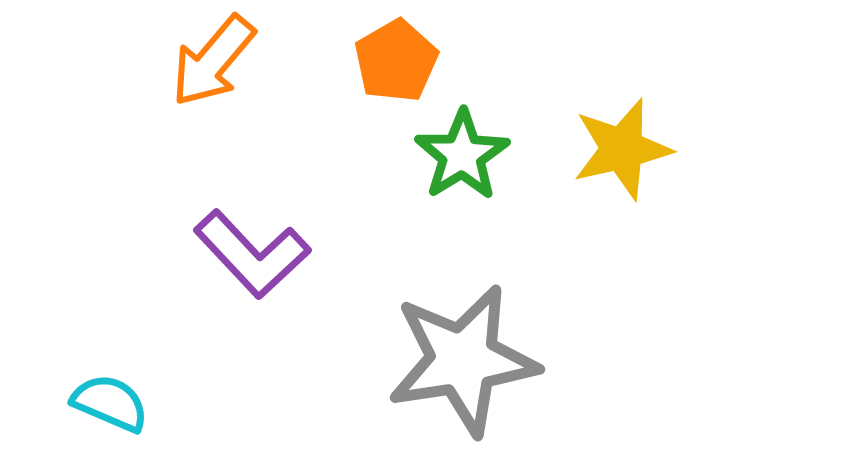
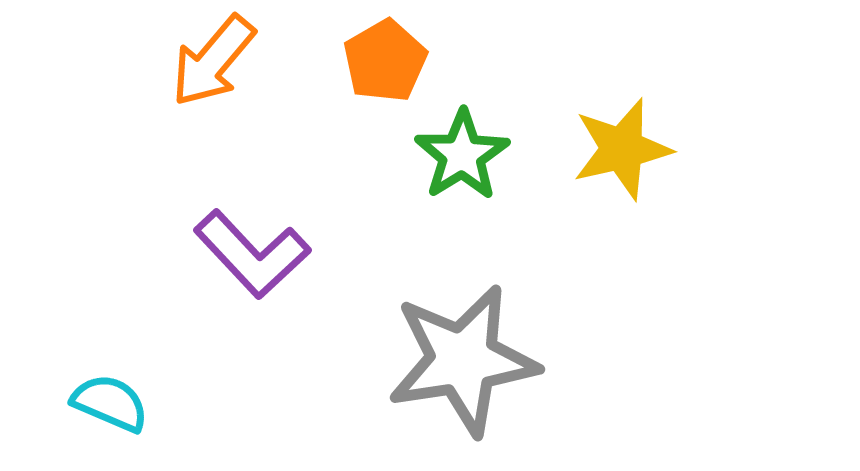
orange pentagon: moved 11 px left
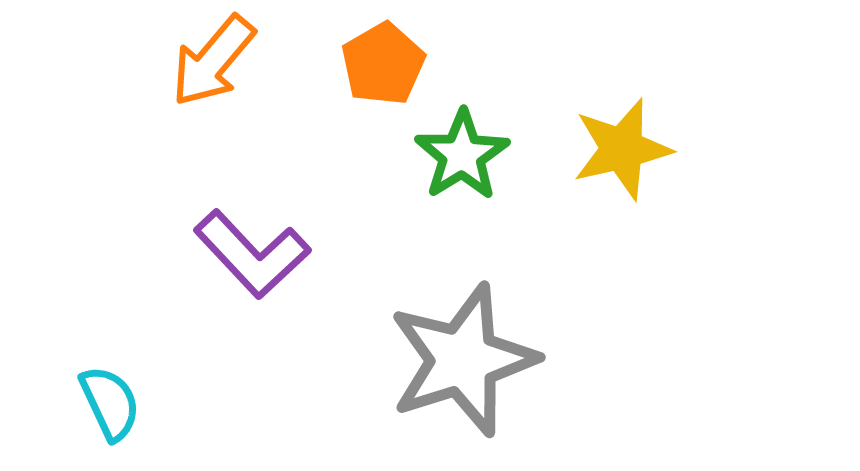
orange pentagon: moved 2 px left, 3 px down
gray star: rotated 9 degrees counterclockwise
cyan semicircle: rotated 42 degrees clockwise
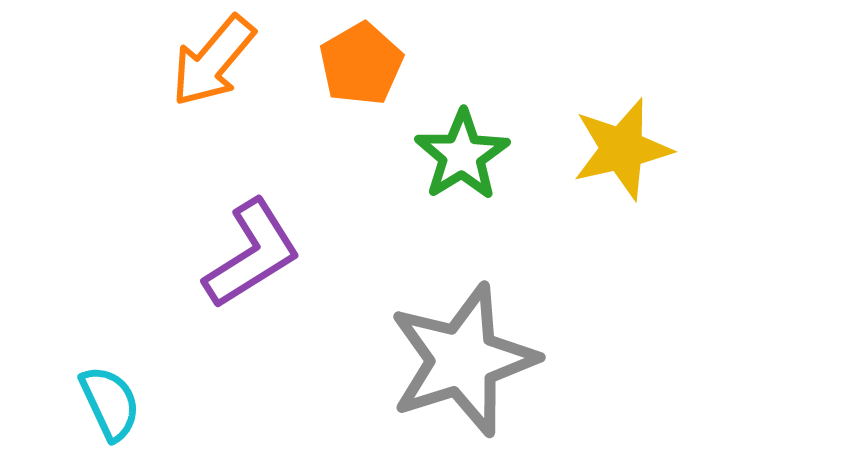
orange pentagon: moved 22 px left
purple L-shape: rotated 79 degrees counterclockwise
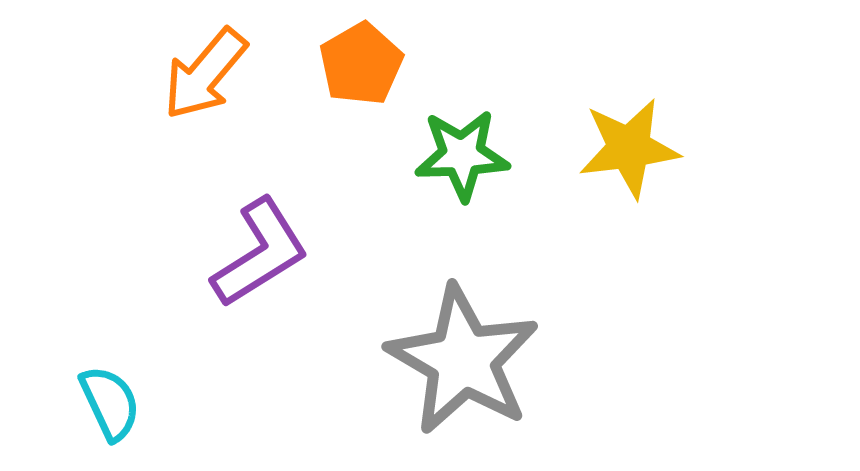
orange arrow: moved 8 px left, 13 px down
yellow star: moved 7 px right, 1 px up; rotated 6 degrees clockwise
green star: rotated 30 degrees clockwise
purple L-shape: moved 8 px right, 1 px up
gray star: rotated 24 degrees counterclockwise
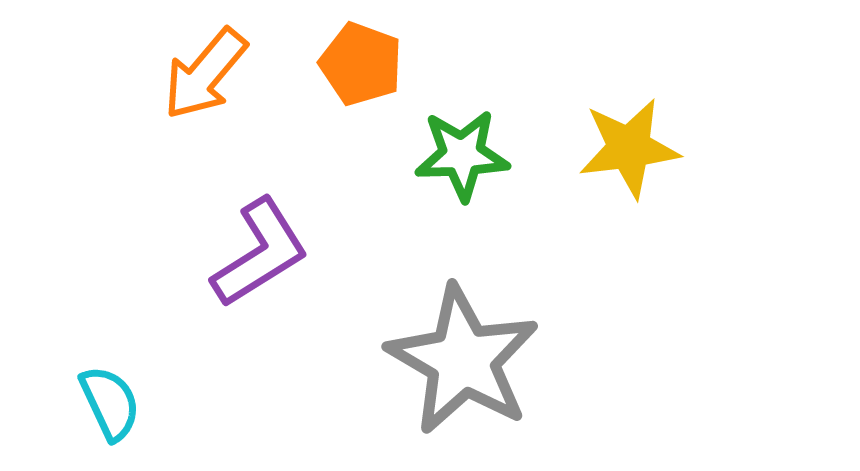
orange pentagon: rotated 22 degrees counterclockwise
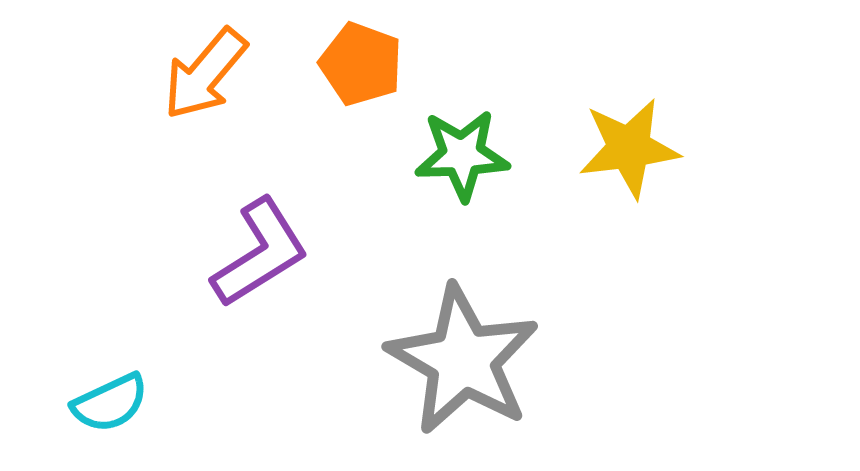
cyan semicircle: rotated 90 degrees clockwise
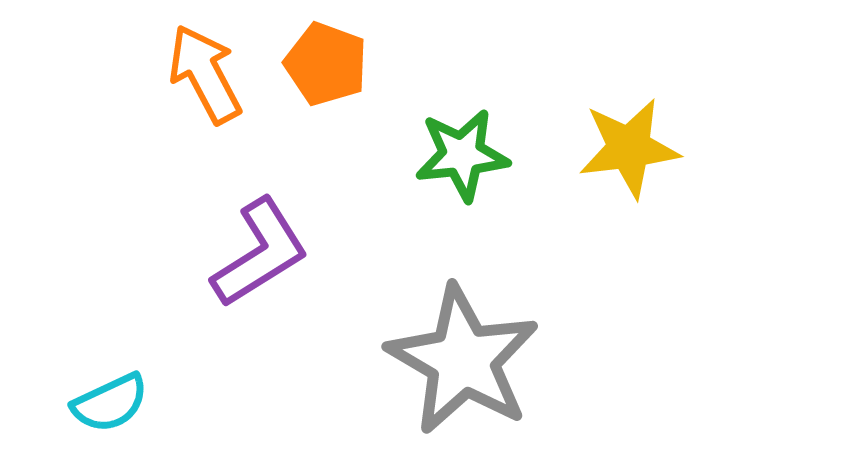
orange pentagon: moved 35 px left
orange arrow: rotated 112 degrees clockwise
green star: rotated 4 degrees counterclockwise
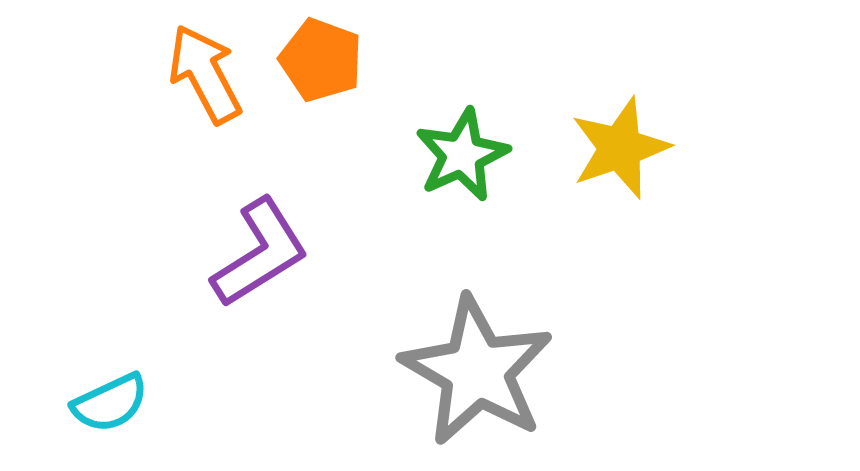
orange pentagon: moved 5 px left, 4 px up
yellow star: moved 9 px left; rotated 12 degrees counterclockwise
green star: rotated 18 degrees counterclockwise
gray star: moved 14 px right, 11 px down
